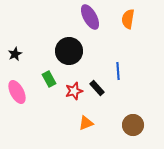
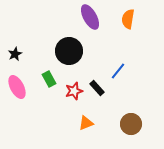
blue line: rotated 42 degrees clockwise
pink ellipse: moved 5 px up
brown circle: moved 2 px left, 1 px up
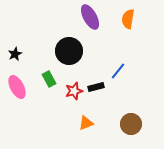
black rectangle: moved 1 px left, 1 px up; rotated 63 degrees counterclockwise
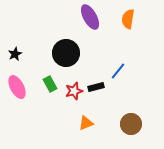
black circle: moved 3 px left, 2 px down
green rectangle: moved 1 px right, 5 px down
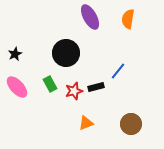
pink ellipse: rotated 15 degrees counterclockwise
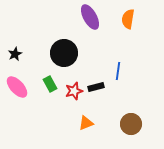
black circle: moved 2 px left
blue line: rotated 30 degrees counterclockwise
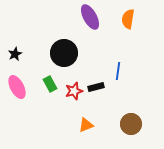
pink ellipse: rotated 15 degrees clockwise
orange triangle: moved 2 px down
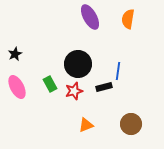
black circle: moved 14 px right, 11 px down
black rectangle: moved 8 px right
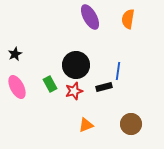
black circle: moved 2 px left, 1 px down
